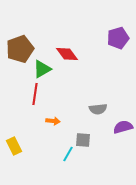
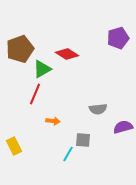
red diamond: rotated 20 degrees counterclockwise
red line: rotated 15 degrees clockwise
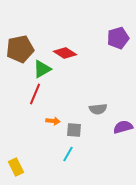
brown pentagon: rotated 8 degrees clockwise
red diamond: moved 2 px left, 1 px up
gray square: moved 9 px left, 10 px up
yellow rectangle: moved 2 px right, 21 px down
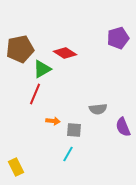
purple semicircle: rotated 96 degrees counterclockwise
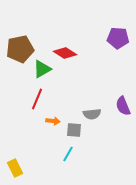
purple pentagon: rotated 20 degrees clockwise
red line: moved 2 px right, 5 px down
gray semicircle: moved 6 px left, 5 px down
purple semicircle: moved 21 px up
yellow rectangle: moved 1 px left, 1 px down
